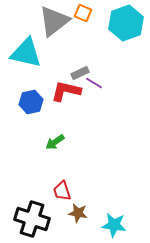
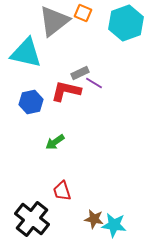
brown star: moved 16 px right, 6 px down
black cross: rotated 20 degrees clockwise
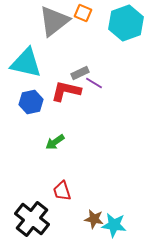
cyan triangle: moved 10 px down
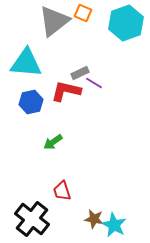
cyan triangle: rotated 8 degrees counterclockwise
green arrow: moved 2 px left
cyan star: rotated 20 degrees clockwise
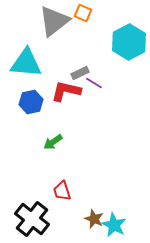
cyan hexagon: moved 3 px right, 19 px down; rotated 8 degrees counterclockwise
brown star: rotated 12 degrees clockwise
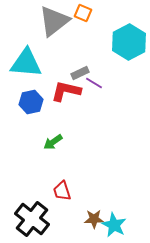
brown star: rotated 24 degrees counterclockwise
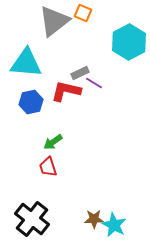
red trapezoid: moved 14 px left, 24 px up
